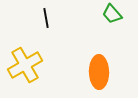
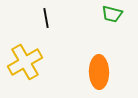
green trapezoid: rotated 35 degrees counterclockwise
yellow cross: moved 3 px up
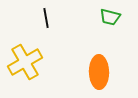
green trapezoid: moved 2 px left, 3 px down
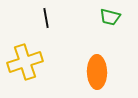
yellow cross: rotated 12 degrees clockwise
orange ellipse: moved 2 px left
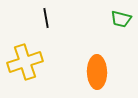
green trapezoid: moved 11 px right, 2 px down
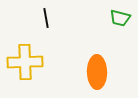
green trapezoid: moved 1 px left, 1 px up
yellow cross: rotated 16 degrees clockwise
